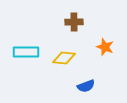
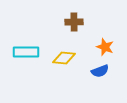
blue semicircle: moved 14 px right, 15 px up
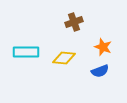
brown cross: rotated 18 degrees counterclockwise
orange star: moved 2 px left
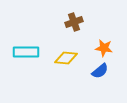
orange star: moved 1 px right, 1 px down; rotated 12 degrees counterclockwise
yellow diamond: moved 2 px right
blue semicircle: rotated 18 degrees counterclockwise
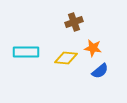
orange star: moved 11 px left
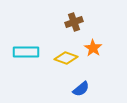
orange star: rotated 24 degrees clockwise
yellow diamond: rotated 15 degrees clockwise
blue semicircle: moved 19 px left, 18 px down
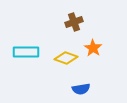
blue semicircle: rotated 30 degrees clockwise
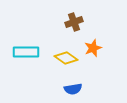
orange star: rotated 18 degrees clockwise
yellow diamond: rotated 15 degrees clockwise
blue semicircle: moved 8 px left
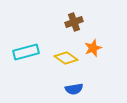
cyan rectangle: rotated 15 degrees counterclockwise
blue semicircle: moved 1 px right
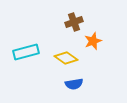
orange star: moved 7 px up
blue semicircle: moved 5 px up
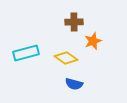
brown cross: rotated 18 degrees clockwise
cyan rectangle: moved 1 px down
blue semicircle: rotated 24 degrees clockwise
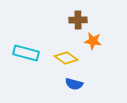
brown cross: moved 4 px right, 2 px up
orange star: rotated 30 degrees clockwise
cyan rectangle: rotated 30 degrees clockwise
